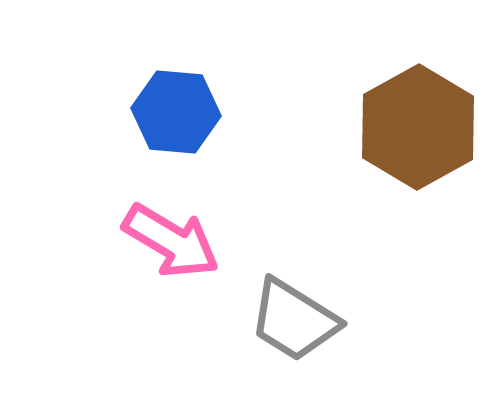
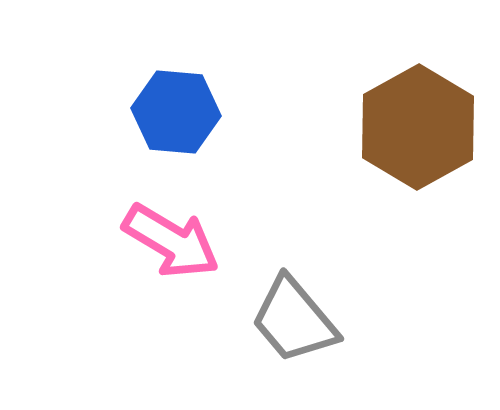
gray trapezoid: rotated 18 degrees clockwise
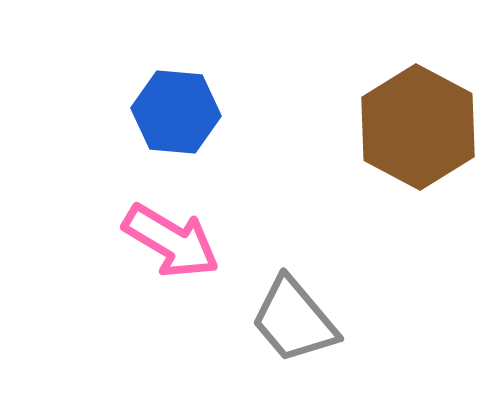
brown hexagon: rotated 3 degrees counterclockwise
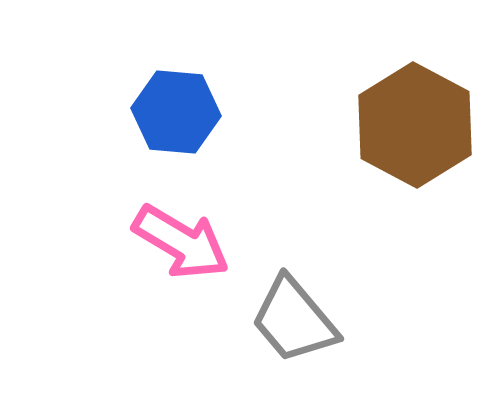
brown hexagon: moved 3 px left, 2 px up
pink arrow: moved 10 px right, 1 px down
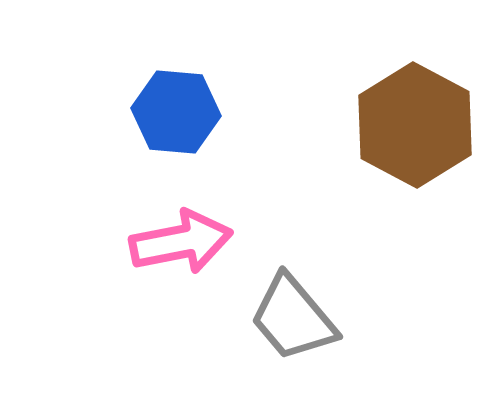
pink arrow: rotated 42 degrees counterclockwise
gray trapezoid: moved 1 px left, 2 px up
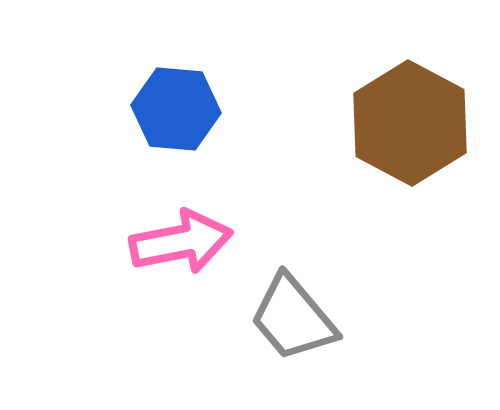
blue hexagon: moved 3 px up
brown hexagon: moved 5 px left, 2 px up
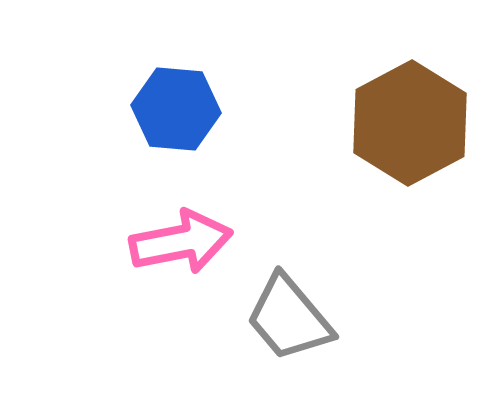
brown hexagon: rotated 4 degrees clockwise
gray trapezoid: moved 4 px left
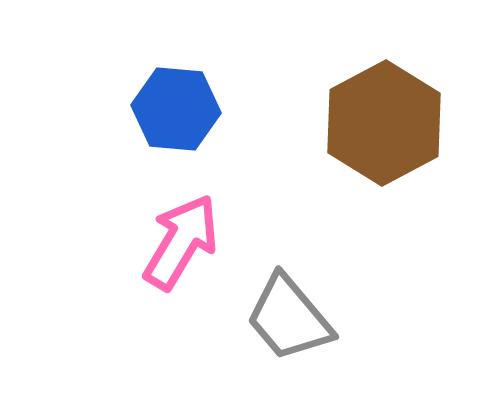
brown hexagon: moved 26 px left
pink arrow: rotated 48 degrees counterclockwise
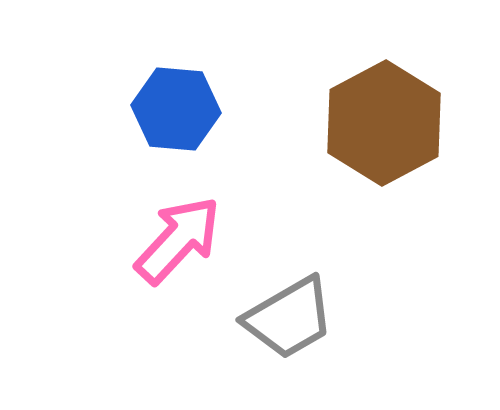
pink arrow: moved 3 px left, 2 px up; rotated 12 degrees clockwise
gray trapezoid: rotated 80 degrees counterclockwise
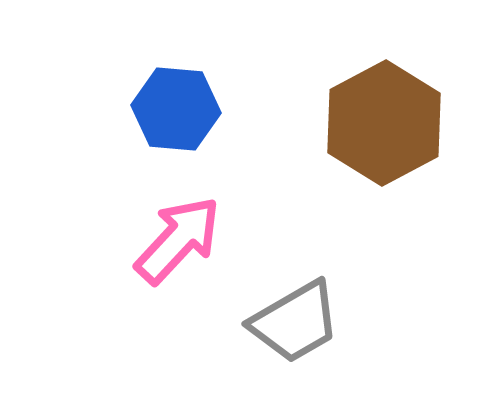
gray trapezoid: moved 6 px right, 4 px down
